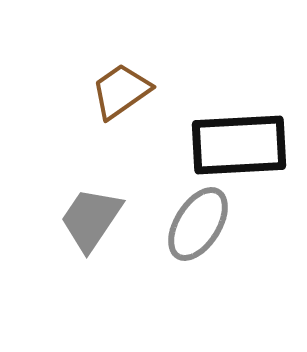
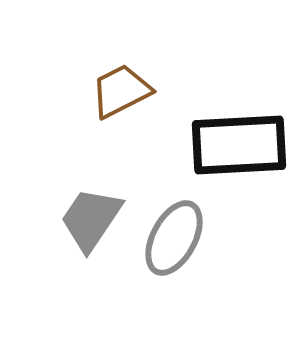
brown trapezoid: rotated 8 degrees clockwise
gray ellipse: moved 24 px left, 14 px down; rotated 4 degrees counterclockwise
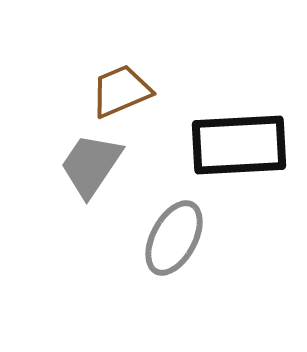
brown trapezoid: rotated 4 degrees clockwise
gray trapezoid: moved 54 px up
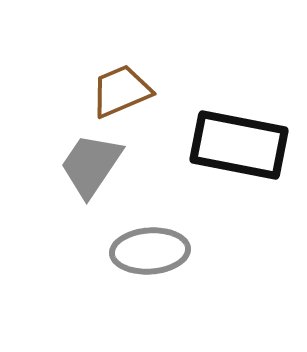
black rectangle: rotated 14 degrees clockwise
gray ellipse: moved 24 px left, 13 px down; rotated 58 degrees clockwise
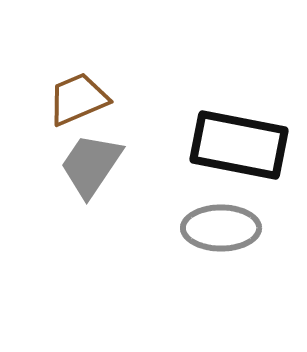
brown trapezoid: moved 43 px left, 8 px down
gray ellipse: moved 71 px right, 23 px up; rotated 4 degrees clockwise
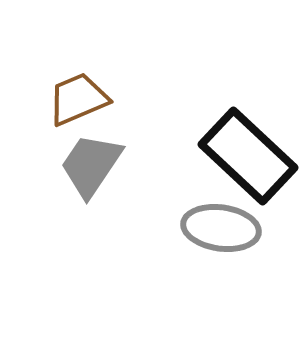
black rectangle: moved 9 px right, 11 px down; rotated 32 degrees clockwise
gray ellipse: rotated 8 degrees clockwise
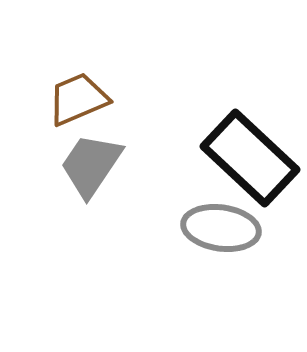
black rectangle: moved 2 px right, 2 px down
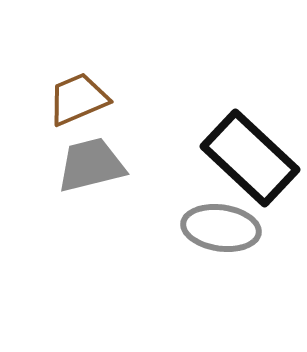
gray trapezoid: rotated 42 degrees clockwise
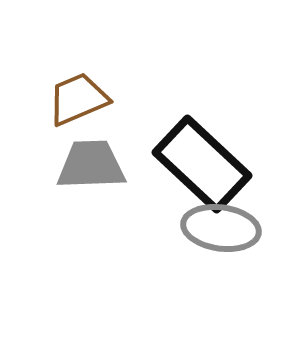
black rectangle: moved 48 px left, 6 px down
gray trapezoid: rotated 12 degrees clockwise
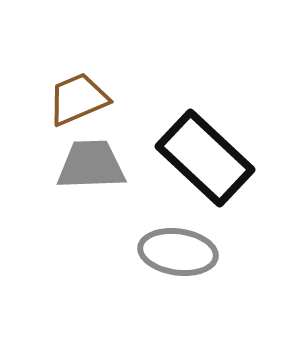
black rectangle: moved 3 px right, 6 px up
gray ellipse: moved 43 px left, 24 px down
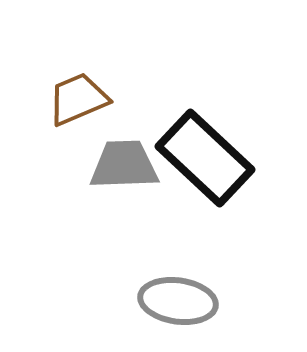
gray trapezoid: moved 33 px right
gray ellipse: moved 49 px down
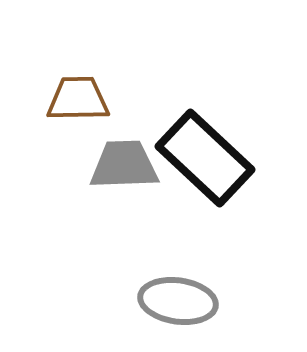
brown trapezoid: rotated 22 degrees clockwise
